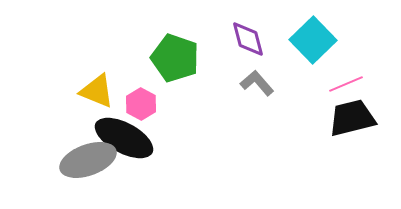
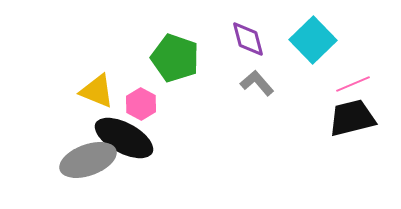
pink line: moved 7 px right
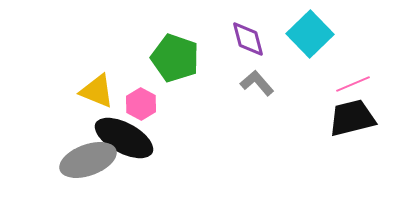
cyan square: moved 3 px left, 6 px up
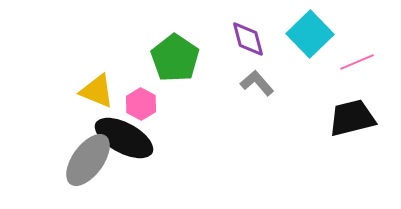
green pentagon: rotated 15 degrees clockwise
pink line: moved 4 px right, 22 px up
gray ellipse: rotated 34 degrees counterclockwise
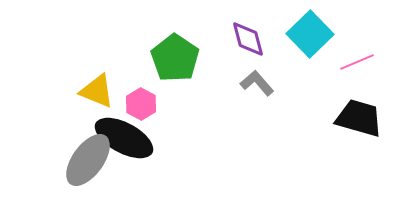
black trapezoid: moved 7 px right; rotated 30 degrees clockwise
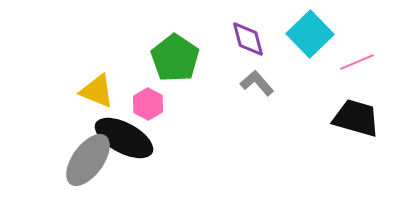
pink hexagon: moved 7 px right
black trapezoid: moved 3 px left
